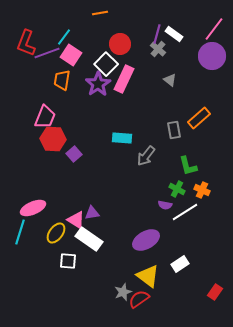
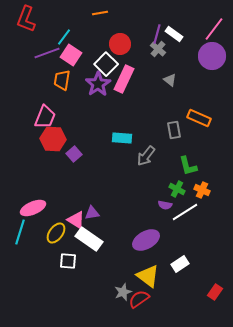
red L-shape at (26, 43): moved 24 px up
orange rectangle at (199, 118): rotated 65 degrees clockwise
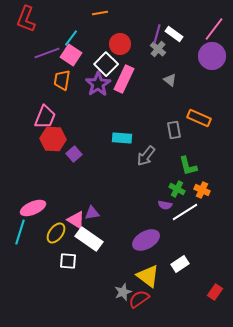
cyan line at (64, 37): moved 7 px right, 1 px down
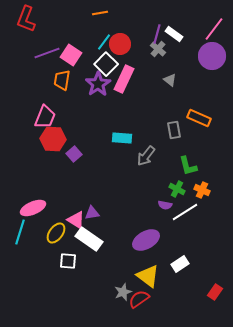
cyan line at (71, 38): moved 33 px right, 4 px down
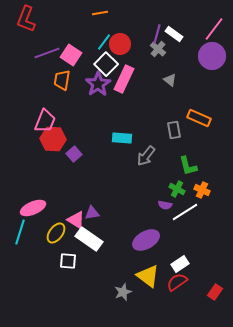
pink trapezoid at (45, 117): moved 4 px down
red semicircle at (139, 299): moved 38 px right, 17 px up
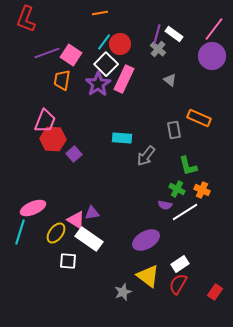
red semicircle at (177, 282): moved 1 px right, 2 px down; rotated 25 degrees counterclockwise
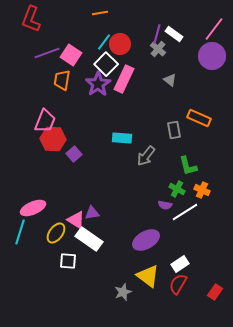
red L-shape at (26, 19): moved 5 px right
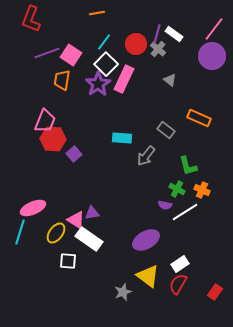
orange line at (100, 13): moved 3 px left
red circle at (120, 44): moved 16 px right
gray rectangle at (174, 130): moved 8 px left; rotated 42 degrees counterclockwise
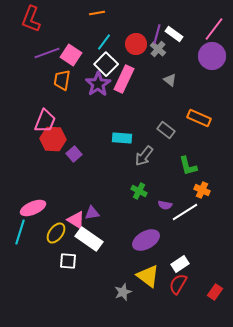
gray arrow at (146, 156): moved 2 px left
green cross at (177, 189): moved 38 px left, 2 px down
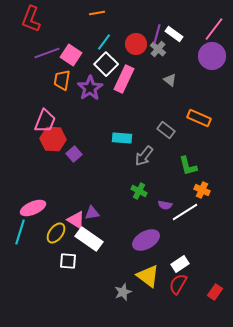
purple star at (98, 84): moved 8 px left, 4 px down
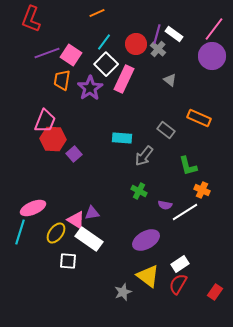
orange line at (97, 13): rotated 14 degrees counterclockwise
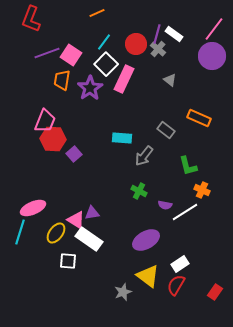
red semicircle at (178, 284): moved 2 px left, 1 px down
